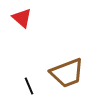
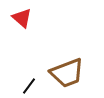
black line: rotated 60 degrees clockwise
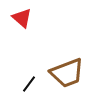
black line: moved 2 px up
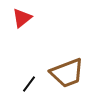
red triangle: rotated 40 degrees clockwise
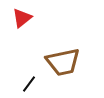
brown trapezoid: moved 4 px left, 11 px up; rotated 9 degrees clockwise
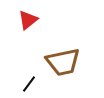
red triangle: moved 6 px right, 2 px down
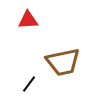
red triangle: rotated 35 degrees clockwise
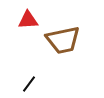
brown trapezoid: moved 22 px up
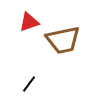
red triangle: moved 1 px right, 2 px down; rotated 15 degrees counterclockwise
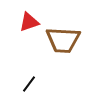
brown trapezoid: rotated 15 degrees clockwise
